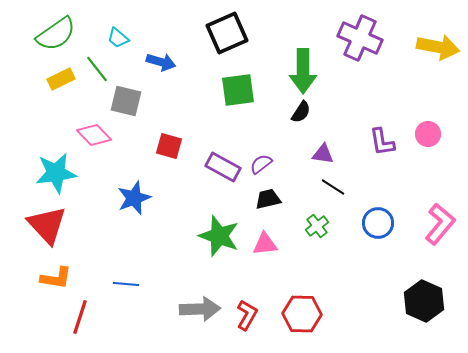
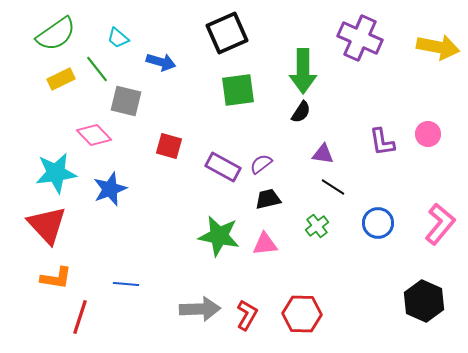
blue star: moved 24 px left, 9 px up
green star: rotated 9 degrees counterclockwise
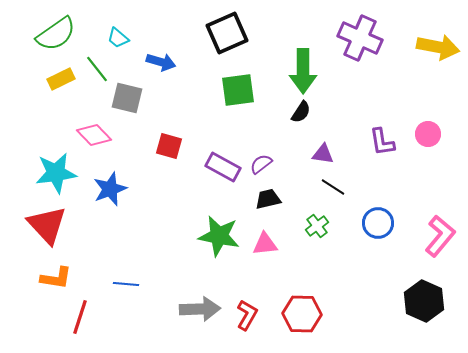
gray square: moved 1 px right, 3 px up
pink L-shape: moved 12 px down
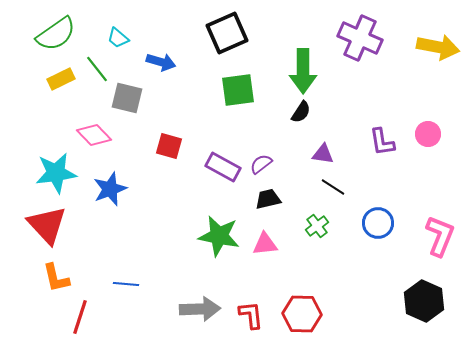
pink L-shape: rotated 18 degrees counterclockwise
orange L-shape: rotated 68 degrees clockwise
red L-shape: moved 4 px right; rotated 36 degrees counterclockwise
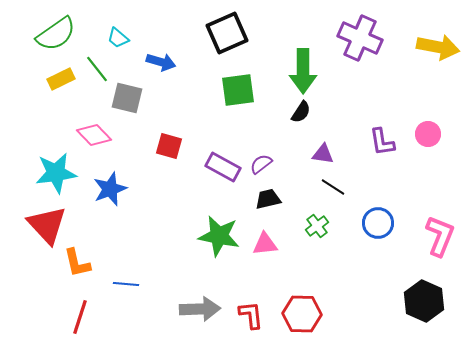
orange L-shape: moved 21 px right, 15 px up
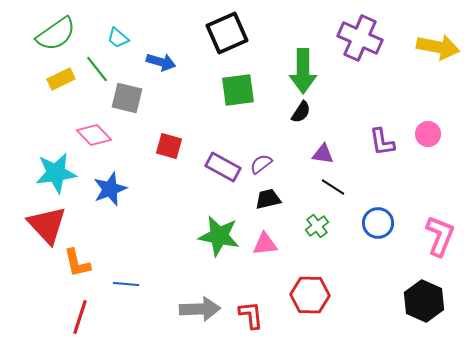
red hexagon: moved 8 px right, 19 px up
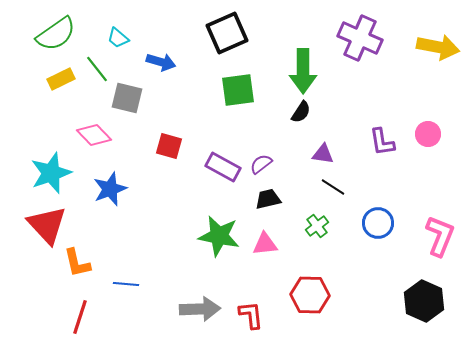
cyan star: moved 5 px left; rotated 12 degrees counterclockwise
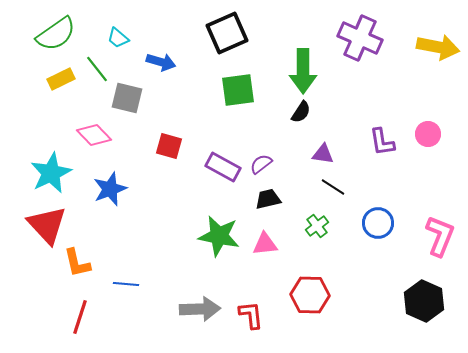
cyan star: rotated 6 degrees counterclockwise
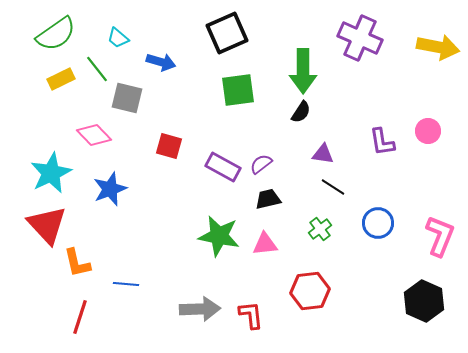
pink circle: moved 3 px up
green cross: moved 3 px right, 3 px down
red hexagon: moved 4 px up; rotated 9 degrees counterclockwise
